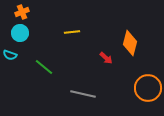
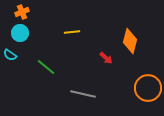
orange diamond: moved 2 px up
cyan semicircle: rotated 16 degrees clockwise
green line: moved 2 px right
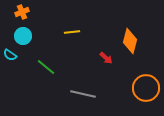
cyan circle: moved 3 px right, 3 px down
orange circle: moved 2 px left
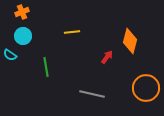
red arrow: moved 1 px right, 1 px up; rotated 96 degrees counterclockwise
green line: rotated 42 degrees clockwise
gray line: moved 9 px right
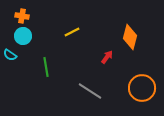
orange cross: moved 4 px down; rotated 32 degrees clockwise
yellow line: rotated 21 degrees counterclockwise
orange diamond: moved 4 px up
orange circle: moved 4 px left
gray line: moved 2 px left, 3 px up; rotated 20 degrees clockwise
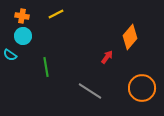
yellow line: moved 16 px left, 18 px up
orange diamond: rotated 25 degrees clockwise
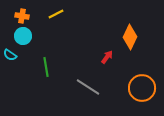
orange diamond: rotated 15 degrees counterclockwise
gray line: moved 2 px left, 4 px up
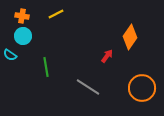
orange diamond: rotated 10 degrees clockwise
red arrow: moved 1 px up
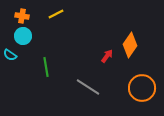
orange diamond: moved 8 px down
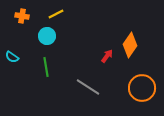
cyan circle: moved 24 px right
cyan semicircle: moved 2 px right, 2 px down
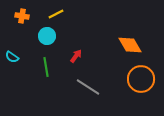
orange diamond: rotated 65 degrees counterclockwise
red arrow: moved 31 px left
orange circle: moved 1 px left, 9 px up
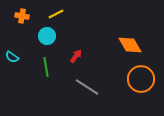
gray line: moved 1 px left
